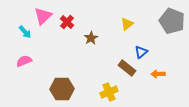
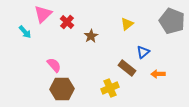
pink triangle: moved 2 px up
brown star: moved 2 px up
blue triangle: moved 2 px right
pink semicircle: moved 30 px right, 4 px down; rotated 70 degrees clockwise
yellow cross: moved 1 px right, 4 px up
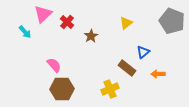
yellow triangle: moved 1 px left, 1 px up
yellow cross: moved 1 px down
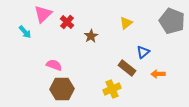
pink semicircle: rotated 28 degrees counterclockwise
yellow cross: moved 2 px right
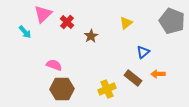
brown rectangle: moved 6 px right, 10 px down
yellow cross: moved 5 px left
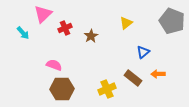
red cross: moved 2 px left, 6 px down; rotated 24 degrees clockwise
cyan arrow: moved 2 px left, 1 px down
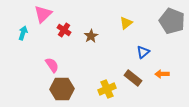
red cross: moved 1 px left, 2 px down; rotated 32 degrees counterclockwise
cyan arrow: rotated 120 degrees counterclockwise
pink semicircle: moved 2 px left; rotated 35 degrees clockwise
orange arrow: moved 4 px right
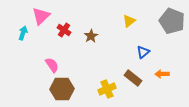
pink triangle: moved 2 px left, 2 px down
yellow triangle: moved 3 px right, 2 px up
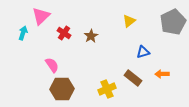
gray pentagon: moved 1 px right, 1 px down; rotated 25 degrees clockwise
red cross: moved 3 px down
blue triangle: rotated 24 degrees clockwise
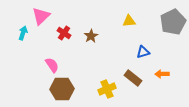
yellow triangle: rotated 32 degrees clockwise
